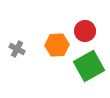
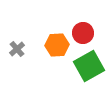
red circle: moved 2 px left, 2 px down
gray cross: rotated 21 degrees clockwise
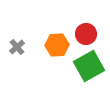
red circle: moved 3 px right, 1 px down
gray cross: moved 2 px up
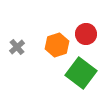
orange hexagon: rotated 15 degrees counterclockwise
green square: moved 8 px left, 7 px down; rotated 24 degrees counterclockwise
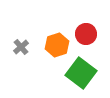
gray cross: moved 4 px right
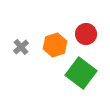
orange hexagon: moved 2 px left
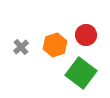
red circle: moved 1 px down
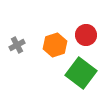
gray cross: moved 4 px left, 2 px up; rotated 14 degrees clockwise
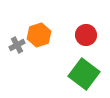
orange hexagon: moved 16 px left, 10 px up
green square: moved 3 px right, 1 px down
